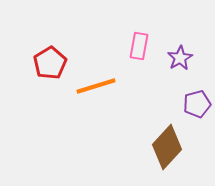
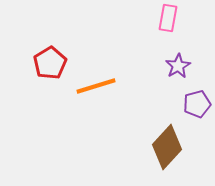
pink rectangle: moved 29 px right, 28 px up
purple star: moved 2 px left, 8 px down
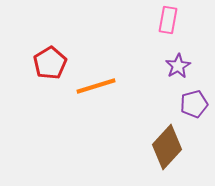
pink rectangle: moved 2 px down
purple pentagon: moved 3 px left
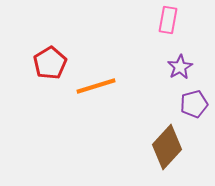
purple star: moved 2 px right, 1 px down
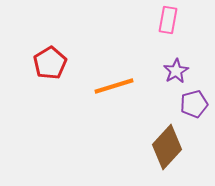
purple star: moved 4 px left, 4 px down
orange line: moved 18 px right
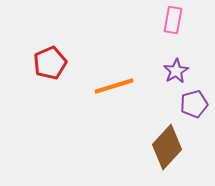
pink rectangle: moved 5 px right
red pentagon: rotated 8 degrees clockwise
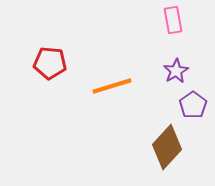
pink rectangle: rotated 20 degrees counterclockwise
red pentagon: rotated 28 degrees clockwise
orange line: moved 2 px left
purple pentagon: moved 1 px left, 1 px down; rotated 20 degrees counterclockwise
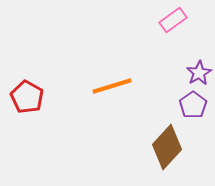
pink rectangle: rotated 64 degrees clockwise
red pentagon: moved 23 px left, 34 px down; rotated 24 degrees clockwise
purple star: moved 23 px right, 2 px down
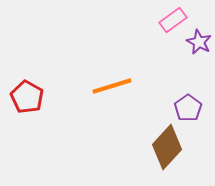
purple star: moved 31 px up; rotated 15 degrees counterclockwise
purple pentagon: moved 5 px left, 3 px down
